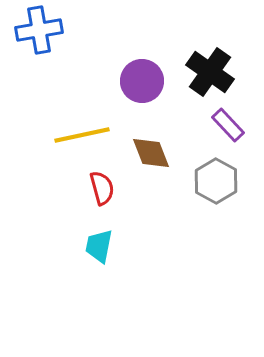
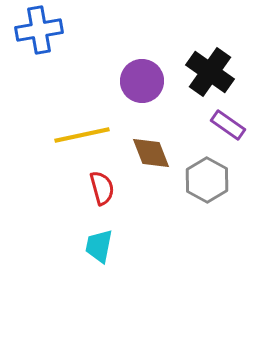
purple rectangle: rotated 12 degrees counterclockwise
gray hexagon: moved 9 px left, 1 px up
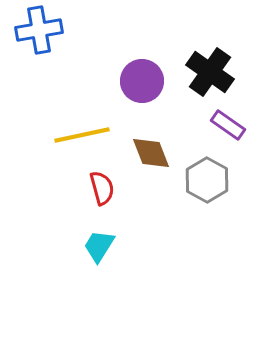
cyan trapezoid: rotated 21 degrees clockwise
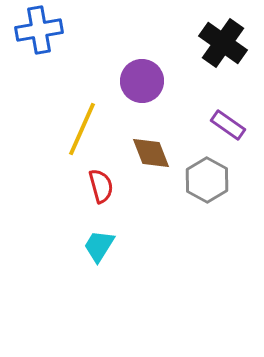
black cross: moved 13 px right, 29 px up
yellow line: moved 6 px up; rotated 54 degrees counterclockwise
red semicircle: moved 1 px left, 2 px up
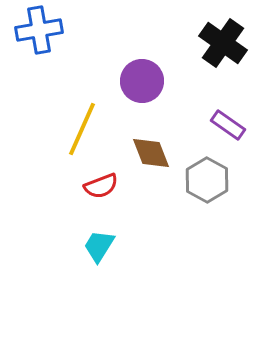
red semicircle: rotated 84 degrees clockwise
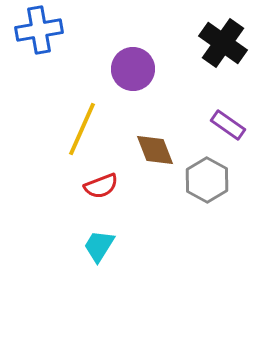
purple circle: moved 9 px left, 12 px up
brown diamond: moved 4 px right, 3 px up
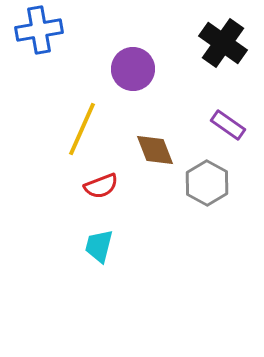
gray hexagon: moved 3 px down
cyan trapezoid: rotated 18 degrees counterclockwise
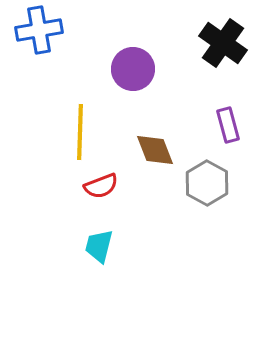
purple rectangle: rotated 40 degrees clockwise
yellow line: moved 2 px left, 3 px down; rotated 22 degrees counterclockwise
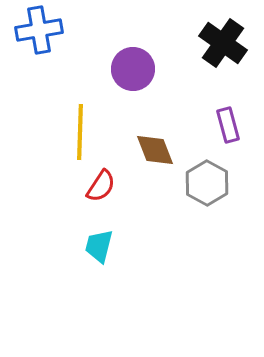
red semicircle: rotated 36 degrees counterclockwise
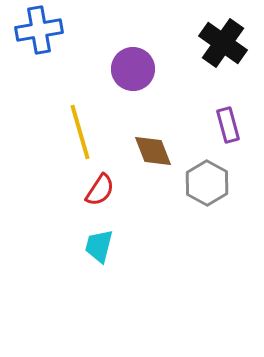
yellow line: rotated 18 degrees counterclockwise
brown diamond: moved 2 px left, 1 px down
red semicircle: moved 1 px left, 4 px down
